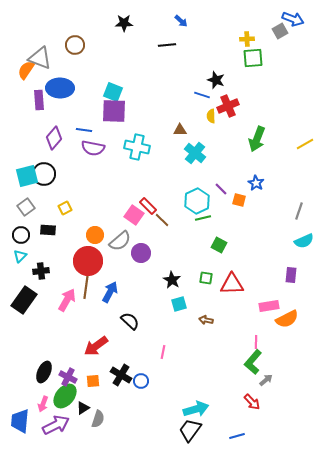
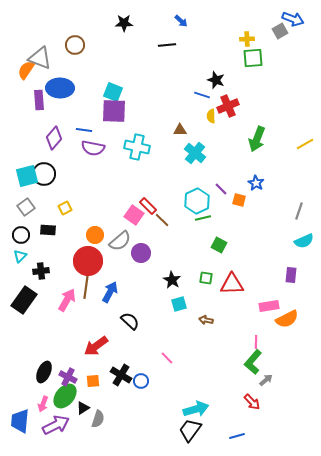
pink line at (163, 352): moved 4 px right, 6 px down; rotated 56 degrees counterclockwise
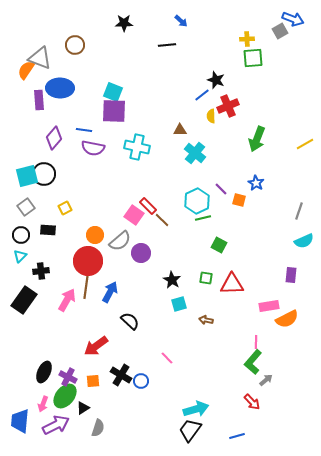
blue line at (202, 95): rotated 56 degrees counterclockwise
gray semicircle at (98, 419): moved 9 px down
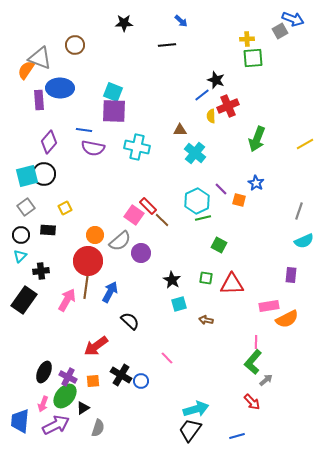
purple diamond at (54, 138): moved 5 px left, 4 px down
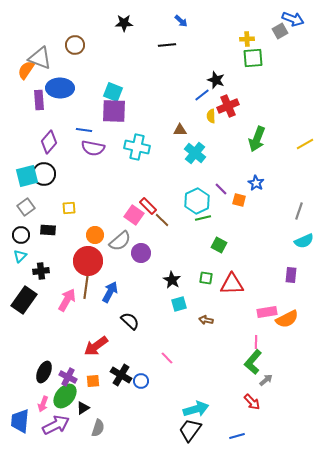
yellow square at (65, 208): moved 4 px right; rotated 24 degrees clockwise
pink rectangle at (269, 306): moved 2 px left, 6 px down
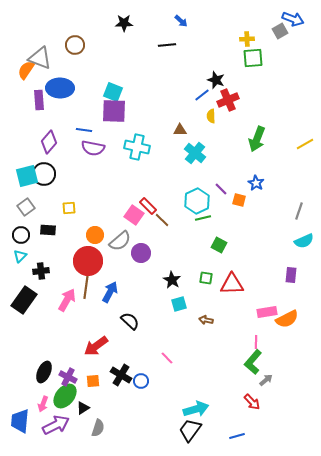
red cross at (228, 106): moved 6 px up
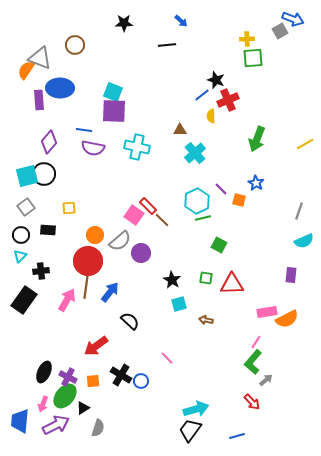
cyan cross at (195, 153): rotated 10 degrees clockwise
blue arrow at (110, 292): rotated 10 degrees clockwise
pink line at (256, 342): rotated 32 degrees clockwise
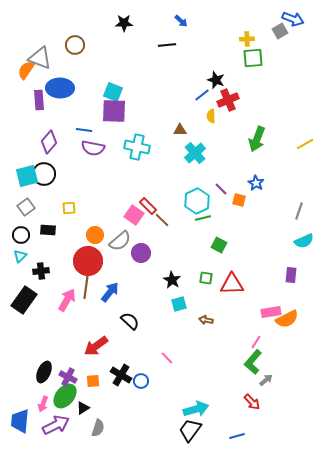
pink rectangle at (267, 312): moved 4 px right
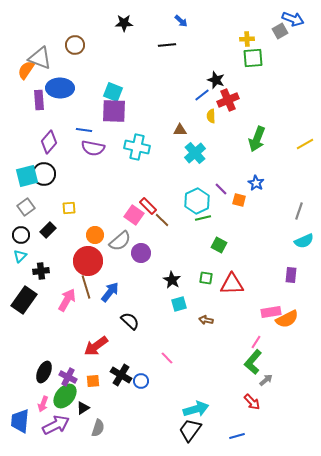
black rectangle at (48, 230): rotated 49 degrees counterclockwise
brown line at (86, 287): rotated 25 degrees counterclockwise
